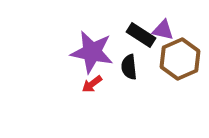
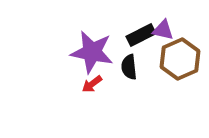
black rectangle: rotated 60 degrees counterclockwise
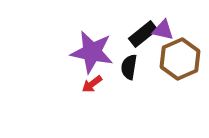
black rectangle: moved 2 px right, 1 px up; rotated 12 degrees counterclockwise
black semicircle: rotated 15 degrees clockwise
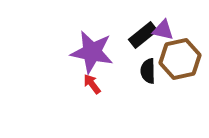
black rectangle: moved 1 px down
brown hexagon: rotated 12 degrees clockwise
black semicircle: moved 19 px right, 4 px down; rotated 10 degrees counterclockwise
red arrow: rotated 90 degrees clockwise
